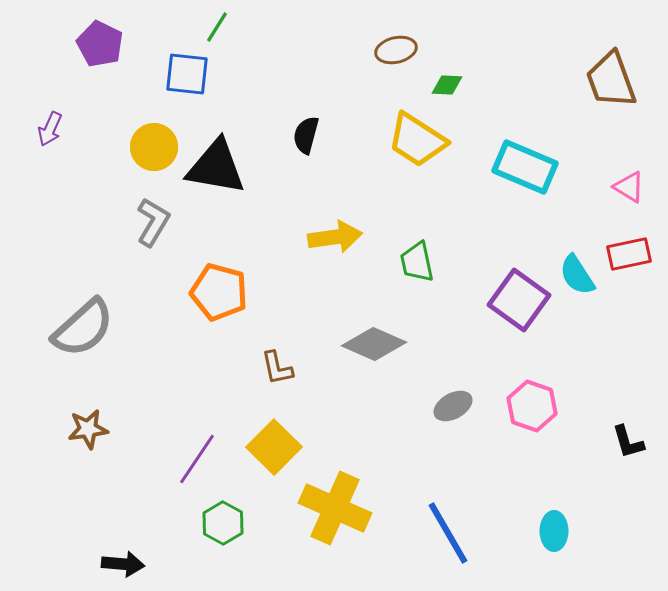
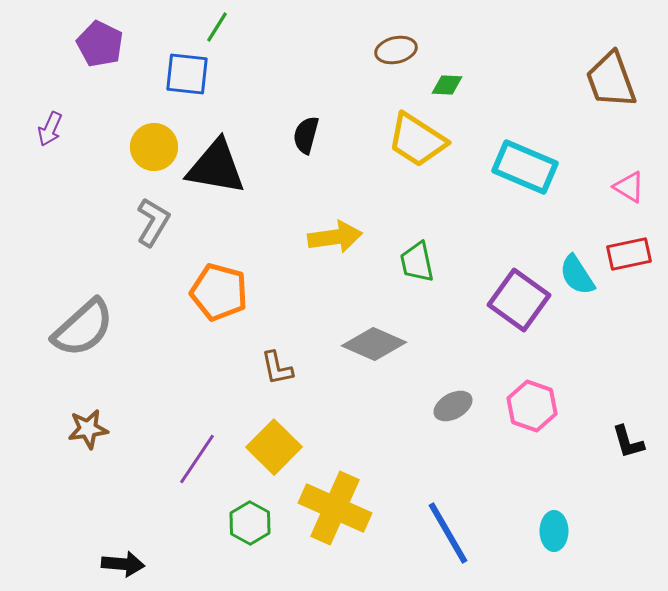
green hexagon: moved 27 px right
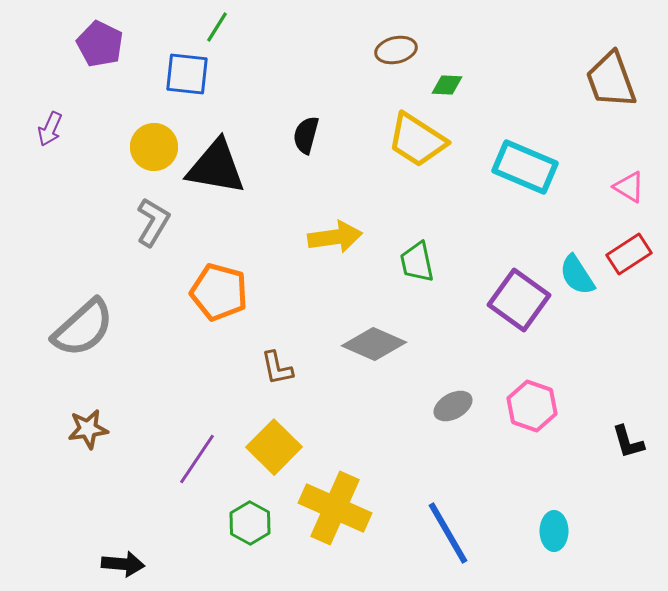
red rectangle: rotated 21 degrees counterclockwise
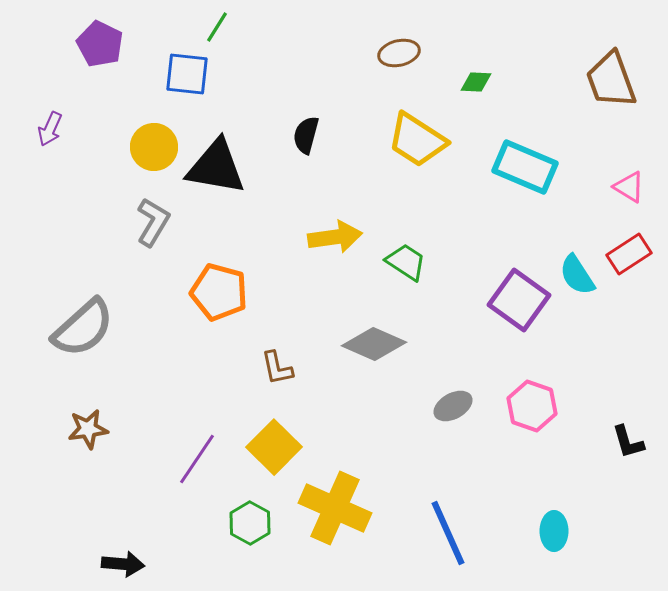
brown ellipse: moved 3 px right, 3 px down
green diamond: moved 29 px right, 3 px up
green trapezoid: moved 11 px left; rotated 135 degrees clockwise
blue line: rotated 6 degrees clockwise
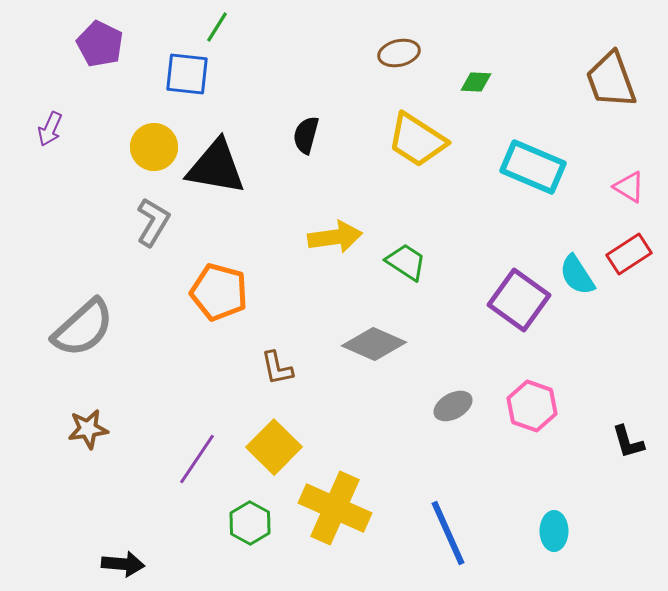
cyan rectangle: moved 8 px right
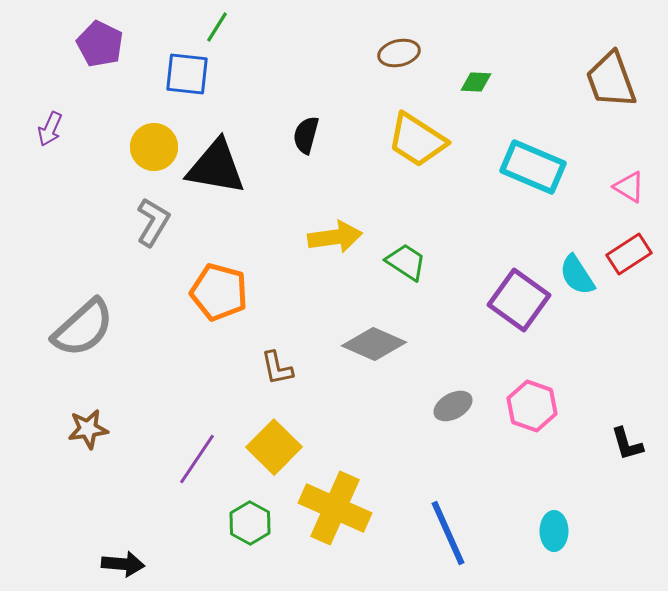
black L-shape: moved 1 px left, 2 px down
